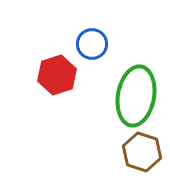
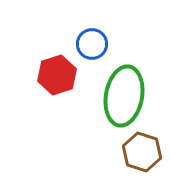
green ellipse: moved 12 px left
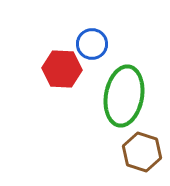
red hexagon: moved 5 px right, 6 px up; rotated 21 degrees clockwise
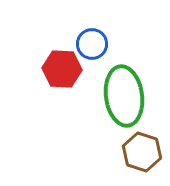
green ellipse: rotated 18 degrees counterclockwise
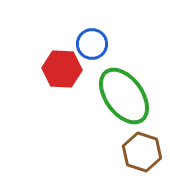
green ellipse: rotated 28 degrees counterclockwise
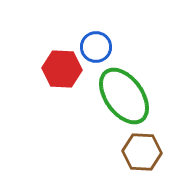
blue circle: moved 4 px right, 3 px down
brown hexagon: rotated 15 degrees counterclockwise
